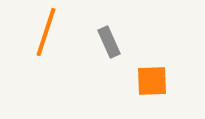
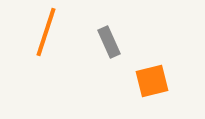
orange square: rotated 12 degrees counterclockwise
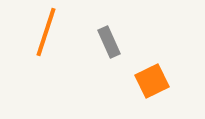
orange square: rotated 12 degrees counterclockwise
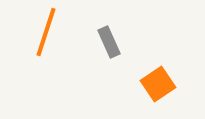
orange square: moved 6 px right, 3 px down; rotated 8 degrees counterclockwise
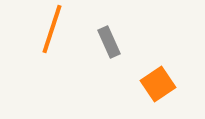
orange line: moved 6 px right, 3 px up
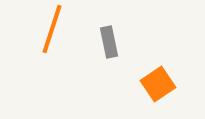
gray rectangle: rotated 12 degrees clockwise
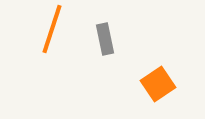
gray rectangle: moved 4 px left, 3 px up
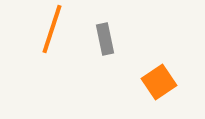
orange square: moved 1 px right, 2 px up
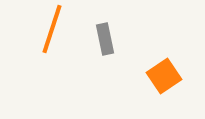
orange square: moved 5 px right, 6 px up
